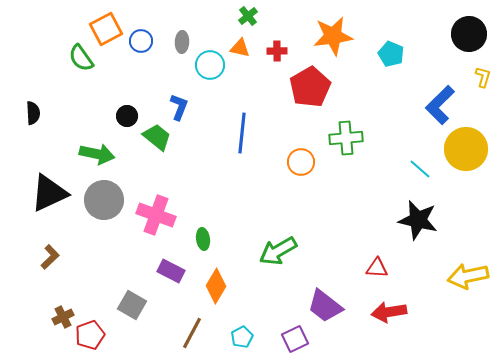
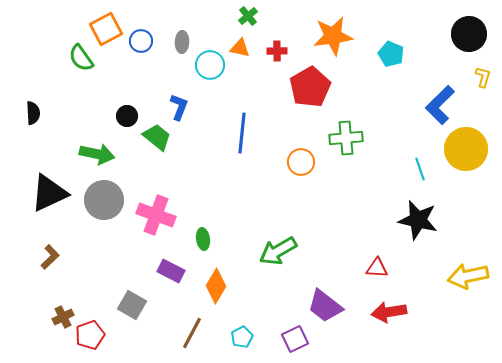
cyan line at (420, 169): rotated 30 degrees clockwise
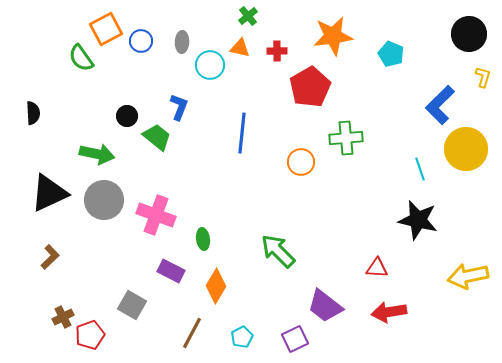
green arrow at (278, 251): rotated 75 degrees clockwise
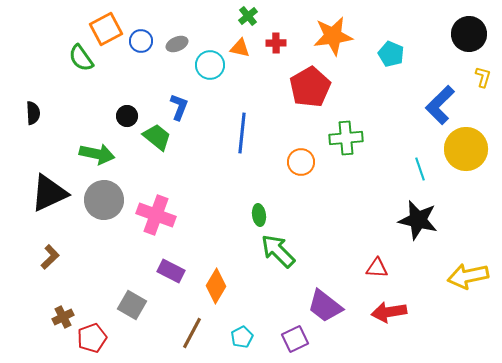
gray ellipse at (182, 42): moved 5 px left, 2 px down; rotated 65 degrees clockwise
red cross at (277, 51): moved 1 px left, 8 px up
green ellipse at (203, 239): moved 56 px right, 24 px up
red pentagon at (90, 335): moved 2 px right, 3 px down
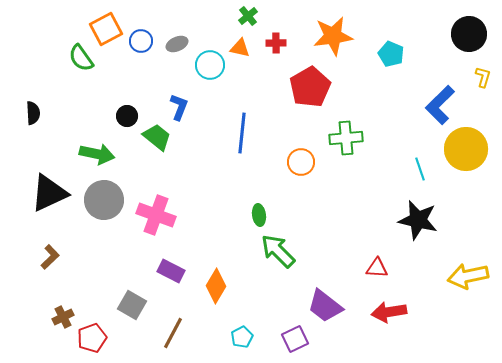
brown line at (192, 333): moved 19 px left
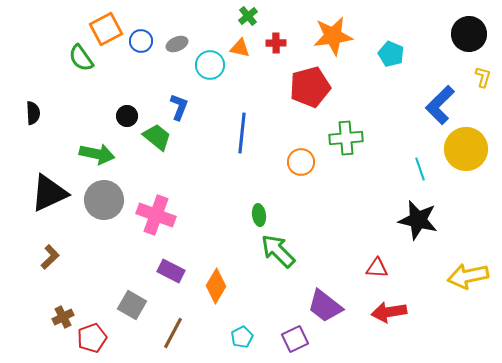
red pentagon at (310, 87): rotated 15 degrees clockwise
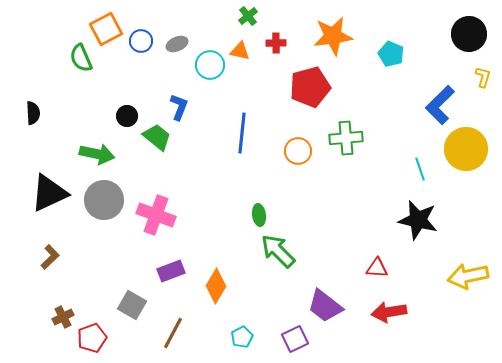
orange triangle at (240, 48): moved 3 px down
green semicircle at (81, 58): rotated 12 degrees clockwise
orange circle at (301, 162): moved 3 px left, 11 px up
purple rectangle at (171, 271): rotated 48 degrees counterclockwise
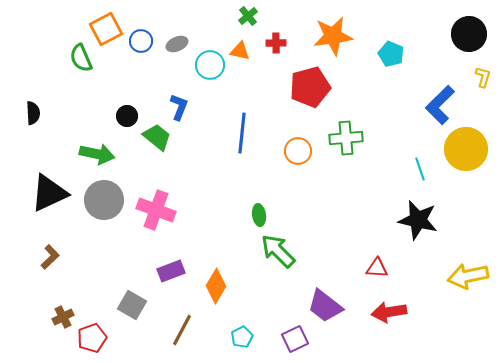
pink cross at (156, 215): moved 5 px up
brown line at (173, 333): moved 9 px right, 3 px up
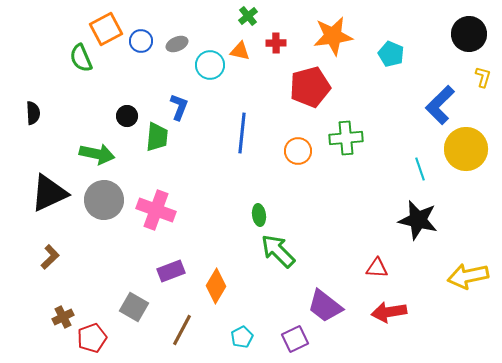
green trapezoid at (157, 137): rotated 56 degrees clockwise
gray square at (132, 305): moved 2 px right, 2 px down
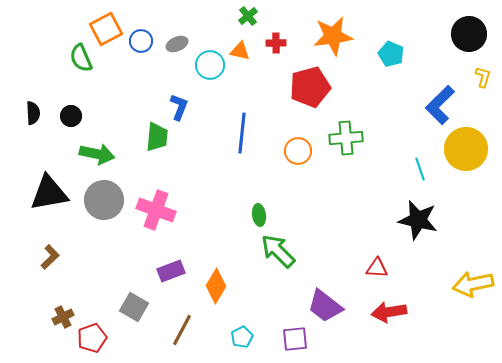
black circle at (127, 116): moved 56 px left
black triangle at (49, 193): rotated 15 degrees clockwise
yellow arrow at (468, 276): moved 5 px right, 8 px down
purple square at (295, 339): rotated 20 degrees clockwise
